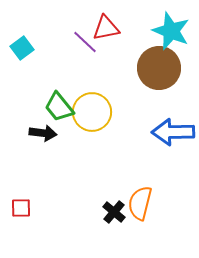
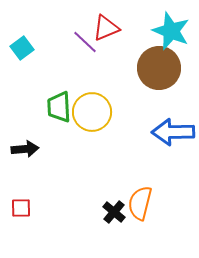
red triangle: rotated 12 degrees counterclockwise
green trapezoid: rotated 36 degrees clockwise
black arrow: moved 18 px left, 16 px down; rotated 12 degrees counterclockwise
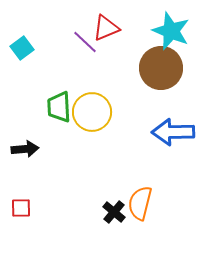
brown circle: moved 2 px right
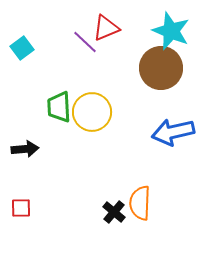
blue arrow: rotated 12 degrees counterclockwise
orange semicircle: rotated 12 degrees counterclockwise
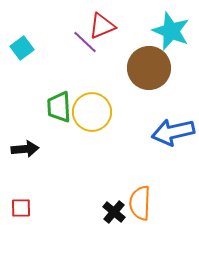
red triangle: moved 4 px left, 2 px up
brown circle: moved 12 px left
